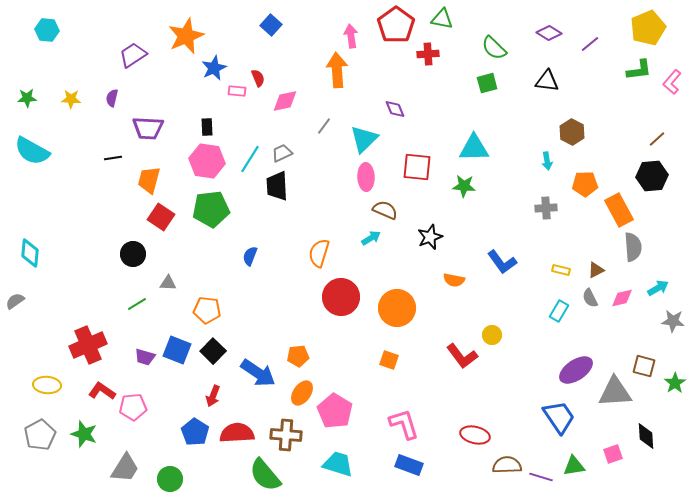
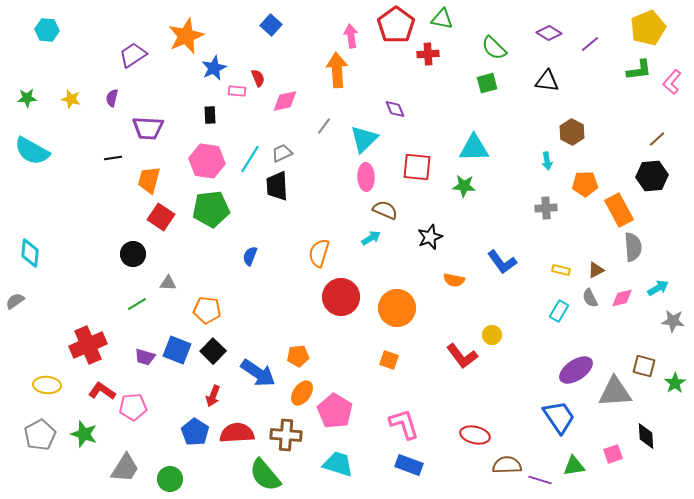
yellow star at (71, 99): rotated 12 degrees clockwise
black rectangle at (207, 127): moved 3 px right, 12 px up
purple line at (541, 477): moved 1 px left, 3 px down
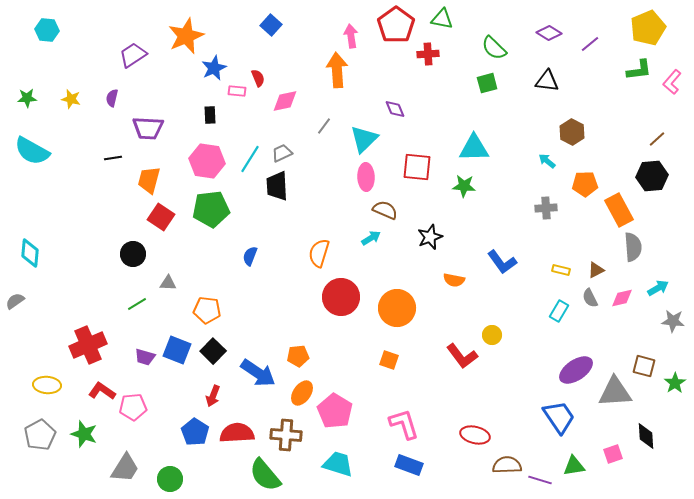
cyan arrow at (547, 161): rotated 138 degrees clockwise
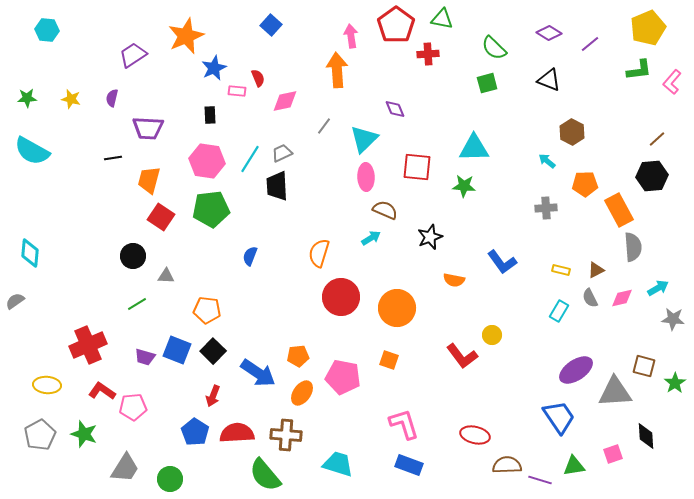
black triangle at (547, 81): moved 2 px right, 1 px up; rotated 15 degrees clockwise
black circle at (133, 254): moved 2 px down
gray triangle at (168, 283): moved 2 px left, 7 px up
gray star at (673, 321): moved 2 px up
pink pentagon at (335, 411): moved 8 px right, 34 px up; rotated 20 degrees counterclockwise
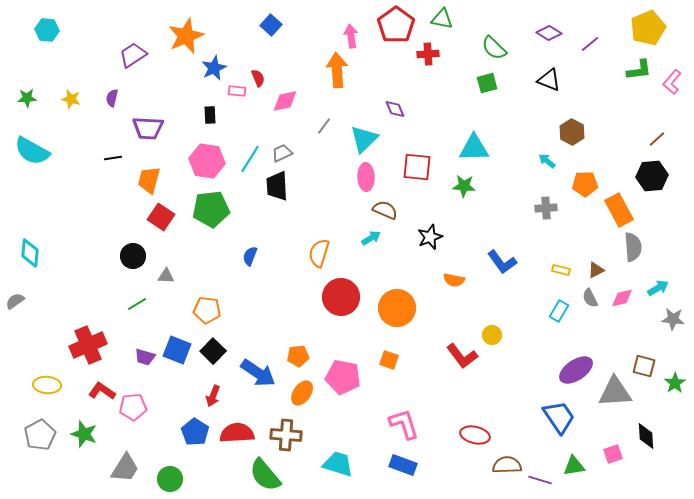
blue rectangle at (409, 465): moved 6 px left
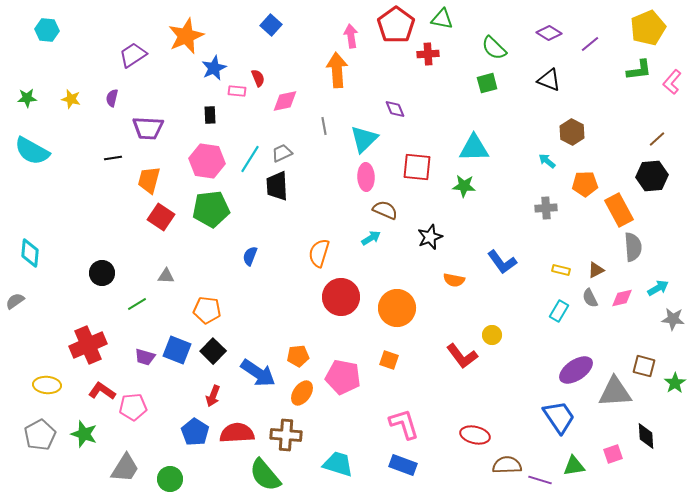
gray line at (324, 126): rotated 48 degrees counterclockwise
black circle at (133, 256): moved 31 px left, 17 px down
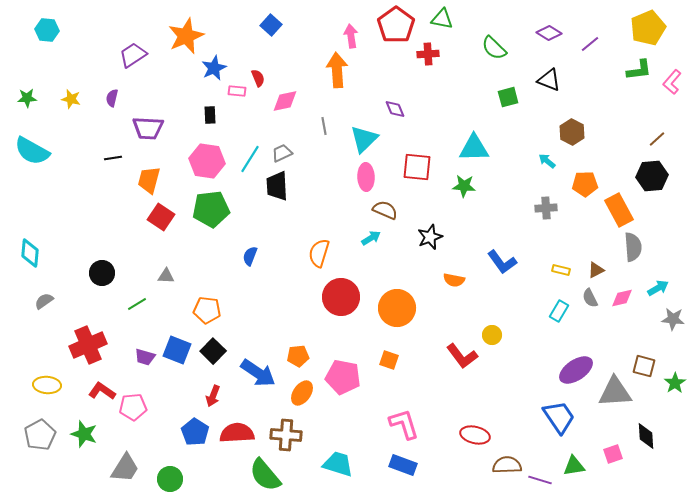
green square at (487, 83): moved 21 px right, 14 px down
gray semicircle at (15, 301): moved 29 px right
